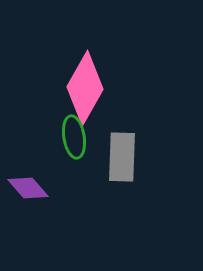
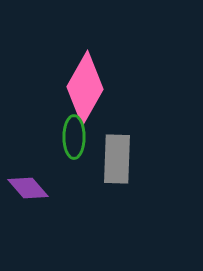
green ellipse: rotated 9 degrees clockwise
gray rectangle: moved 5 px left, 2 px down
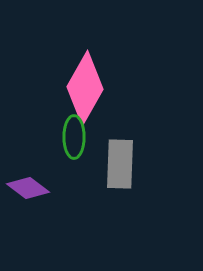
gray rectangle: moved 3 px right, 5 px down
purple diamond: rotated 12 degrees counterclockwise
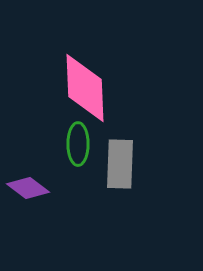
pink diamond: rotated 32 degrees counterclockwise
green ellipse: moved 4 px right, 7 px down
